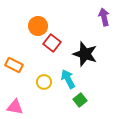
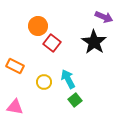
purple arrow: rotated 126 degrees clockwise
black star: moved 9 px right, 12 px up; rotated 15 degrees clockwise
orange rectangle: moved 1 px right, 1 px down
green square: moved 5 px left
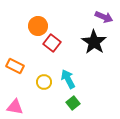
green square: moved 2 px left, 3 px down
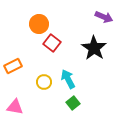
orange circle: moved 1 px right, 2 px up
black star: moved 6 px down
orange rectangle: moved 2 px left; rotated 54 degrees counterclockwise
